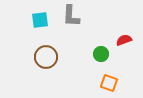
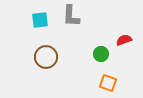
orange square: moved 1 px left
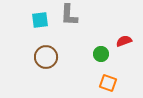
gray L-shape: moved 2 px left, 1 px up
red semicircle: moved 1 px down
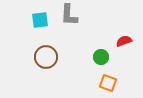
green circle: moved 3 px down
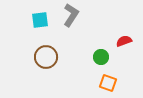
gray L-shape: moved 2 px right; rotated 150 degrees counterclockwise
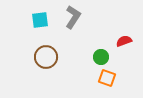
gray L-shape: moved 2 px right, 2 px down
orange square: moved 1 px left, 5 px up
